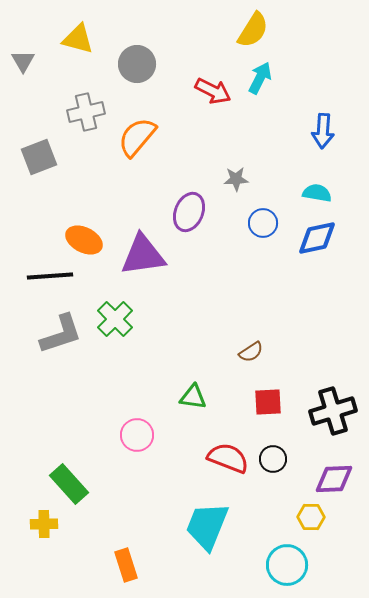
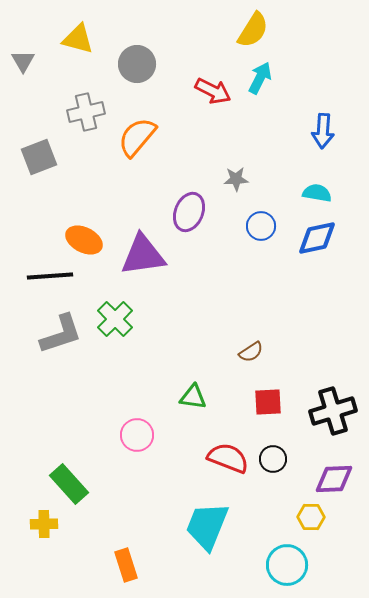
blue circle: moved 2 px left, 3 px down
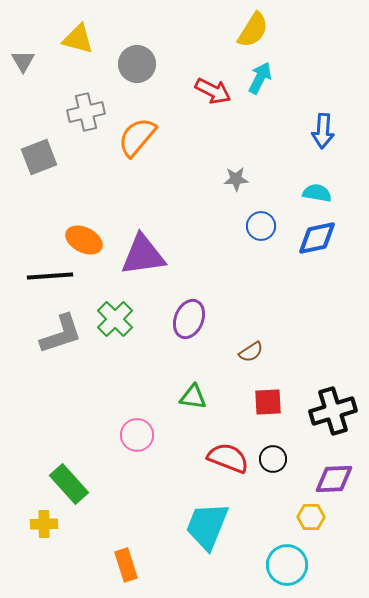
purple ellipse: moved 107 px down
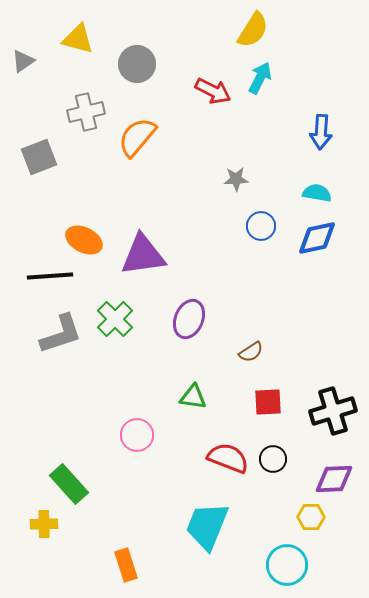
gray triangle: rotated 25 degrees clockwise
blue arrow: moved 2 px left, 1 px down
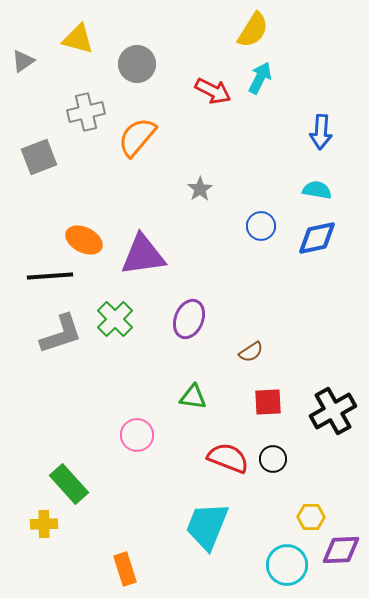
gray star: moved 36 px left, 10 px down; rotated 30 degrees counterclockwise
cyan semicircle: moved 3 px up
black cross: rotated 12 degrees counterclockwise
purple diamond: moved 7 px right, 71 px down
orange rectangle: moved 1 px left, 4 px down
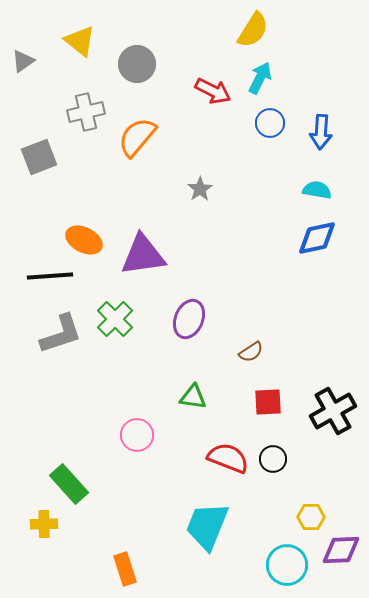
yellow triangle: moved 2 px right, 2 px down; rotated 24 degrees clockwise
blue circle: moved 9 px right, 103 px up
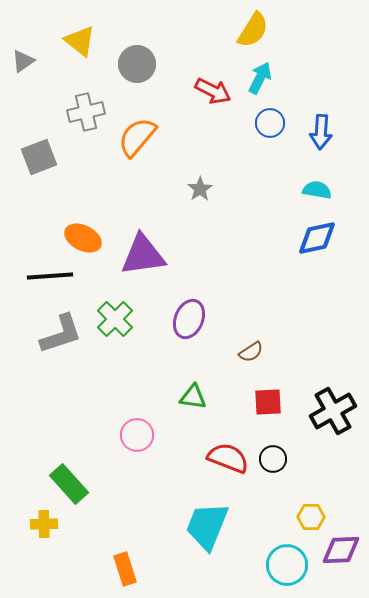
orange ellipse: moved 1 px left, 2 px up
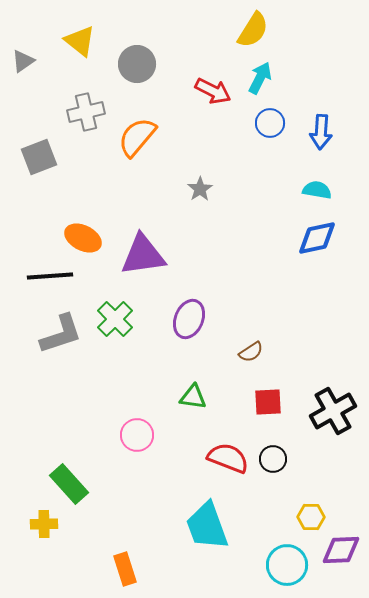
cyan trapezoid: rotated 42 degrees counterclockwise
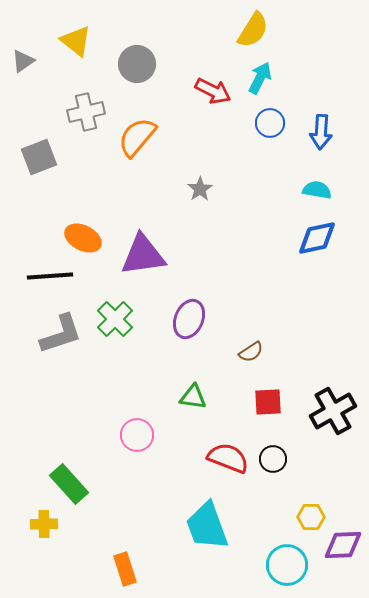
yellow triangle: moved 4 px left
purple diamond: moved 2 px right, 5 px up
